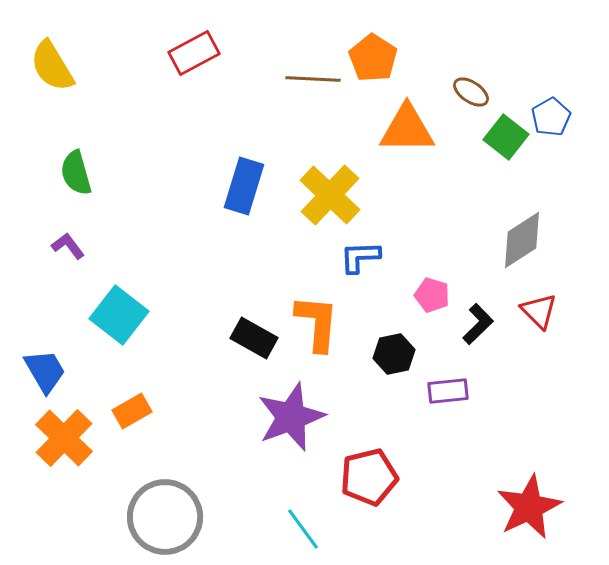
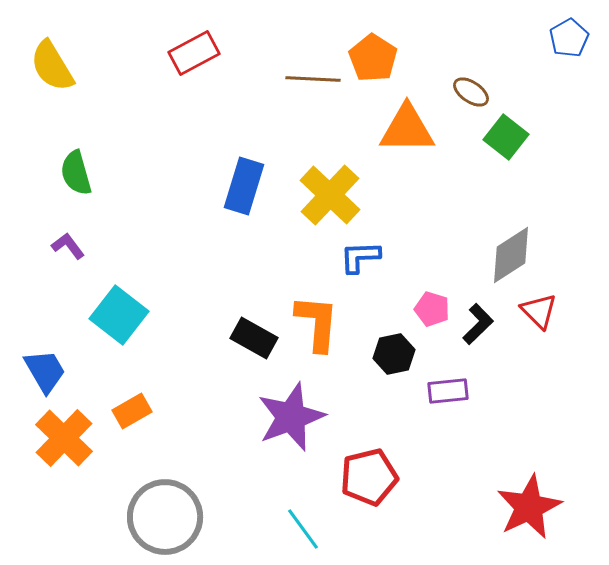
blue pentagon: moved 18 px right, 79 px up
gray diamond: moved 11 px left, 15 px down
pink pentagon: moved 14 px down
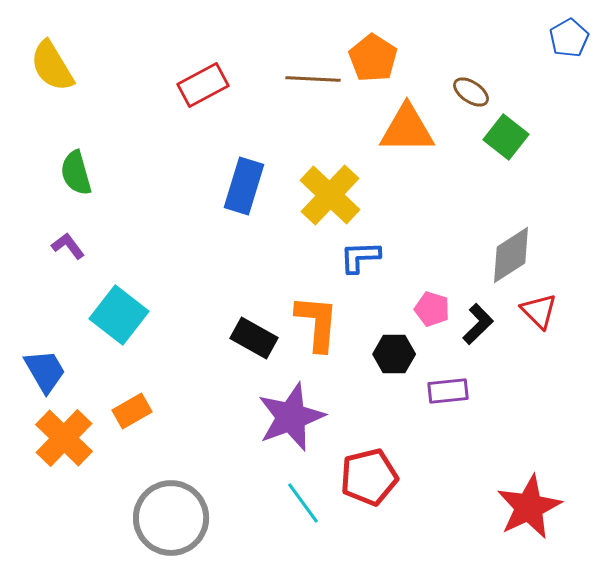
red rectangle: moved 9 px right, 32 px down
black hexagon: rotated 12 degrees clockwise
gray circle: moved 6 px right, 1 px down
cyan line: moved 26 px up
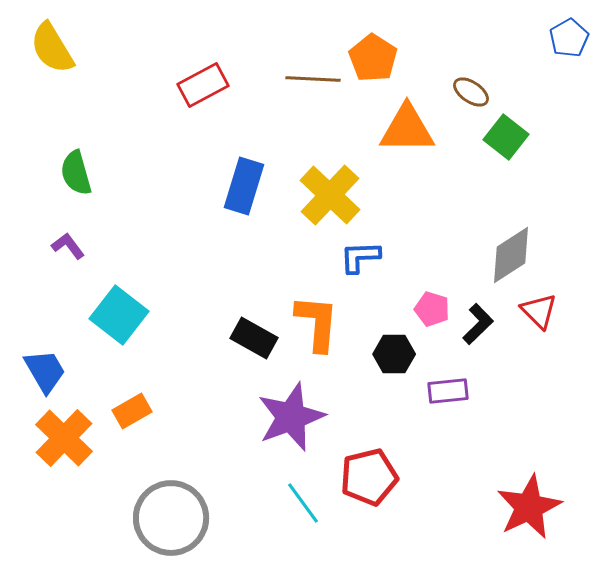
yellow semicircle: moved 18 px up
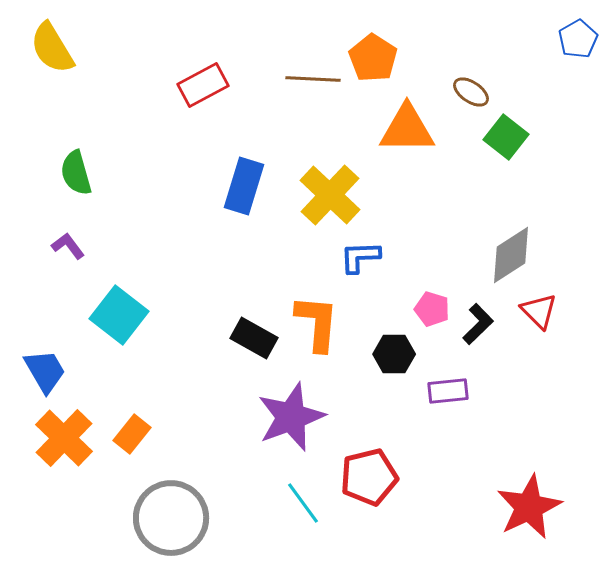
blue pentagon: moved 9 px right, 1 px down
orange rectangle: moved 23 px down; rotated 21 degrees counterclockwise
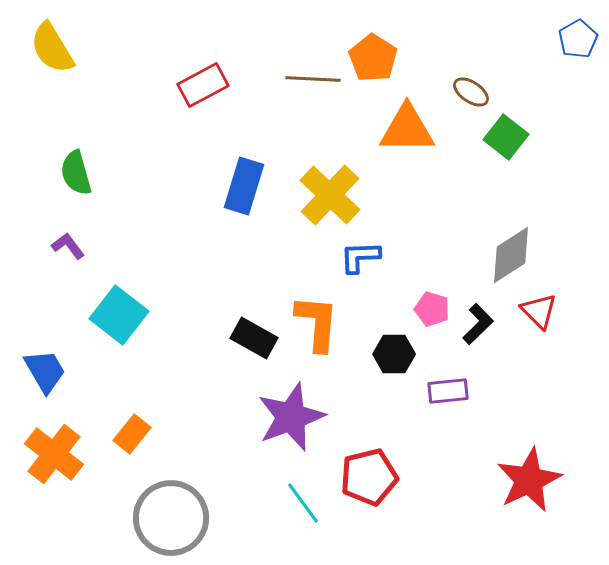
orange cross: moved 10 px left, 16 px down; rotated 6 degrees counterclockwise
red star: moved 27 px up
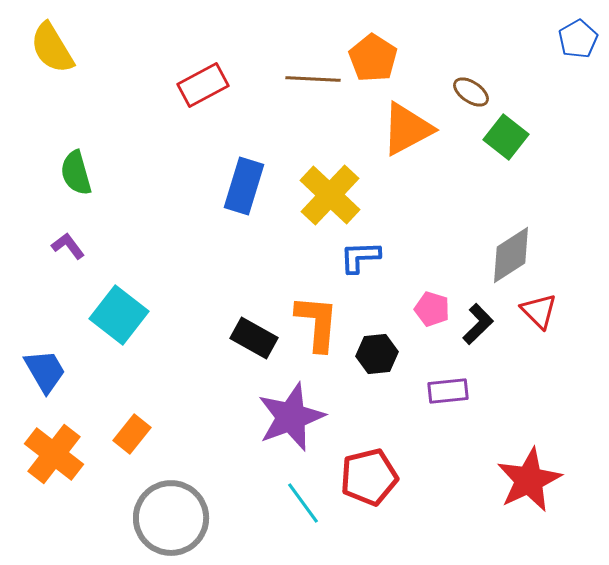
orange triangle: rotated 28 degrees counterclockwise
black hexagon: moved 17 px left; rotated 6 degrees counterclockwise
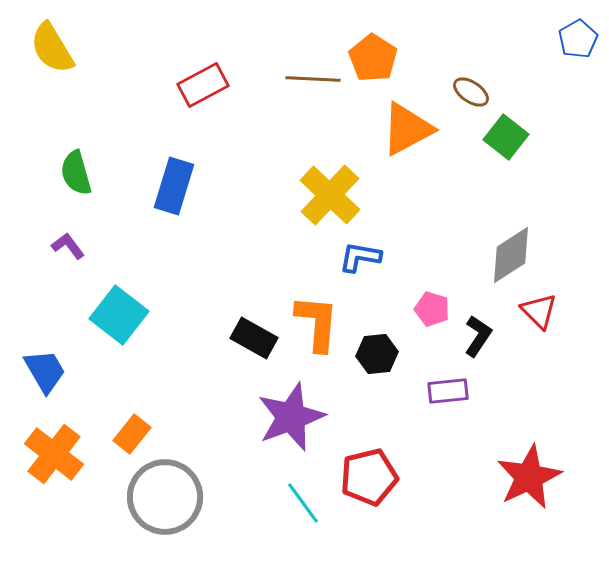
blue rectangle: moved 70 px left
blue L-shape: rotated 12 degrees clockwise
black L-shape: moved 12 px down; rotated 12 degrees counterclockwise
red star: moved 3 px up
gray circle: moved 6 px left, 21 px up
